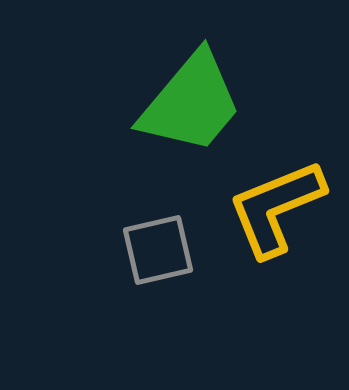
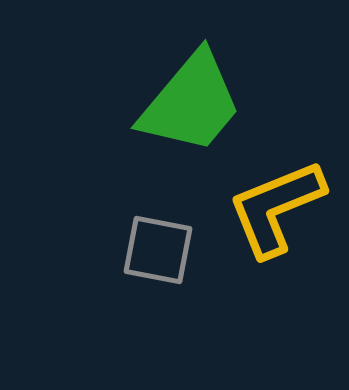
gray square: rotated 24 degrees clockwise
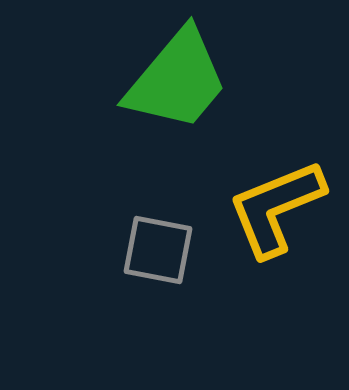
green trapezoid: moved 14 px left, 23 px up
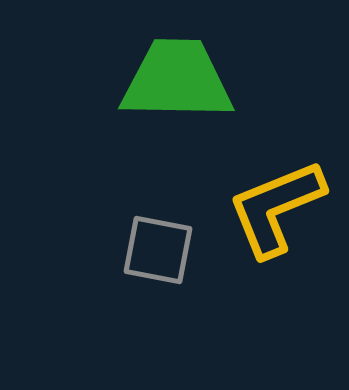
green trapezoid: rotated 129 degrees counterclockwise
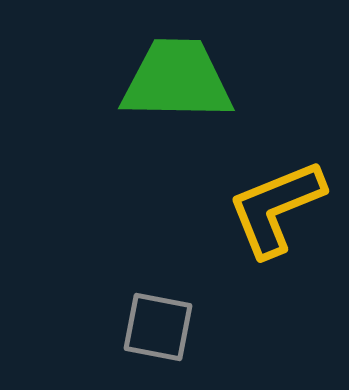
gray square: moved 77 px down
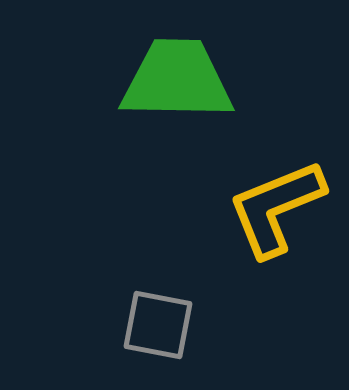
gray square: moved 2 px up
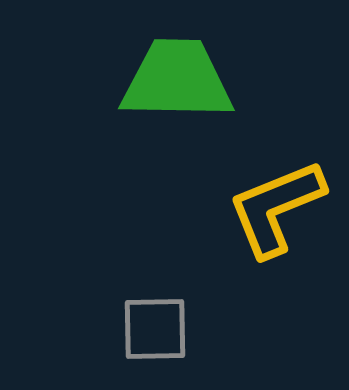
gray square: moved 3 px left, 4 px down; rotated 12 degrees counterclockwise
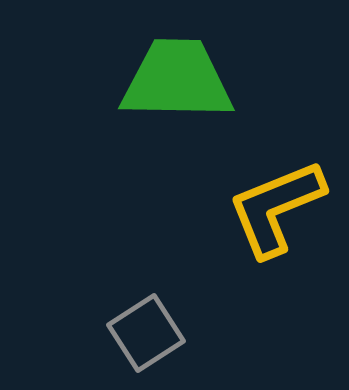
gray square: moved 9 px left, 4 px down; rotated 32 degrees counterclockwise
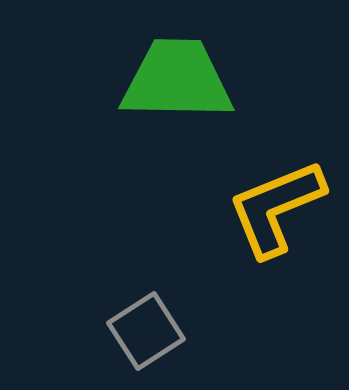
gray square: moved 2 px up
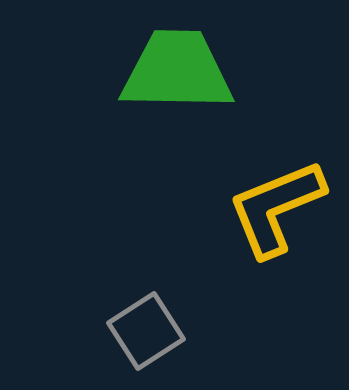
green trapezoid: moved 9 px up
